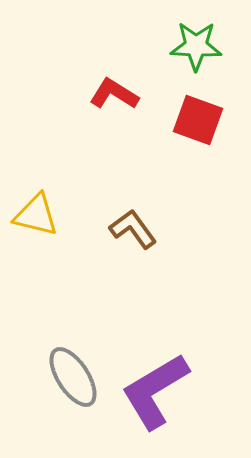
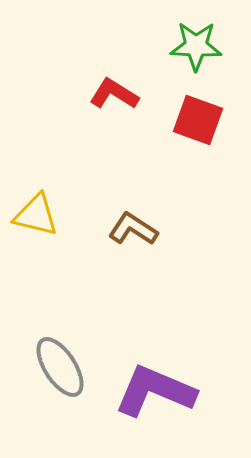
brown L-shape: rotated 21 degrees counterclockwise
gray ellipse: moved 13 px left, 10 px up
purple L-shape: rotated 54 degrees clockwise
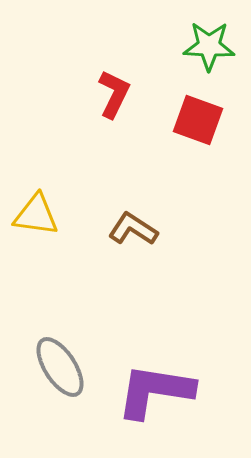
green star: moved 13 px right
red L-shape: rotated 84 degrees clockwise
yellow triangle: rotated 6 degrees counterclockwise
purple L-shape: rotated 14 degrees counterclockwise
